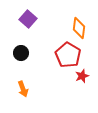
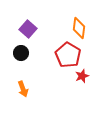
purple square: moved 10 px down
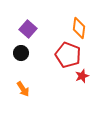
red pentagon: rotated 10 degrees counterclockwise
orange arrow: rotated 14 degrees counterclockwise
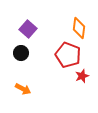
orange arrow: rotated 28 degrees counterclockwise
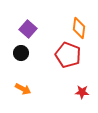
red star: moved 16 px down; rotated 24 degrees clockwise
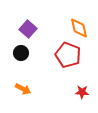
orange diamond: rotated 20 degrees counterclockwise
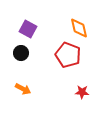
purple square: rotated 12 degrees counterclockwise
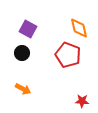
black circle: moved 1 px right
red star: moved 9 px down
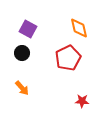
red pentagon: moved 3 px down; rotated 25 degrees clockwise
orange arrow: moved 1 px left, 1 px up; rotated 21 degrees clockwise
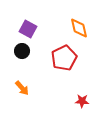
black circle: moved 2 px up
red pentagon: moved 4 px left
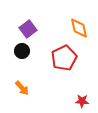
purple square: rotated 24 degrees clockwise
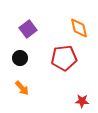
black circle: moved 2 px left, 7 px down
red pentagon: rotated 20 degrees clockwise
